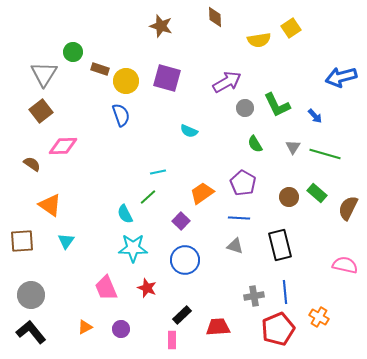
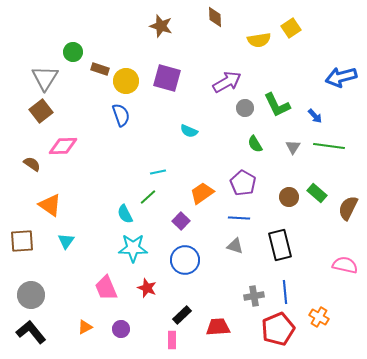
gray triangle at (44, 74): moved 1 px right, 4 px down
green line at (325, 154): moved 4 px right, 8 px up; rotated 8 degrees counterclockwise
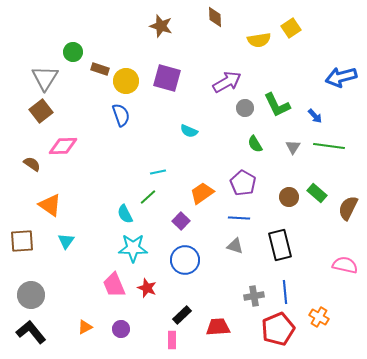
pink trapezoid at (106, 288): moved 8 px right, 3 px up
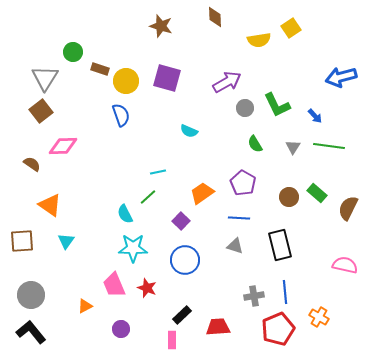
orange triangle at (85, 327): moved 21 px up
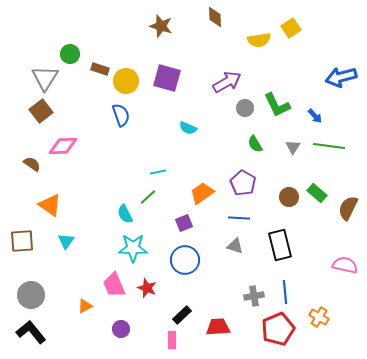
green circle at (73, 52): moved 3 px left, 2 px down
cyan semicircle at (189, 131): moved 1 px left, 3 px up
purple square at (181, 221): moved 3 px right, 2 px down; rotated 24 degrees clockwise
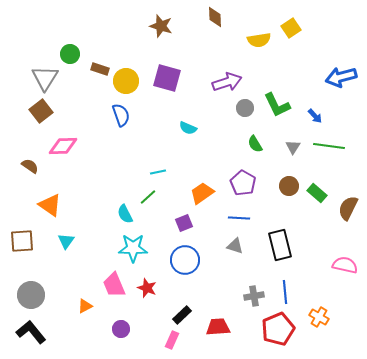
purple arrow at (227, 82): rotated 12 degrees clockwise
brown semicircle at (32, 164): moved 2 px left, 2 px down
brown circle at (289, 197): moved 11 px up
pink rectangle at (172, 340): rotated 24 degrees clockwise
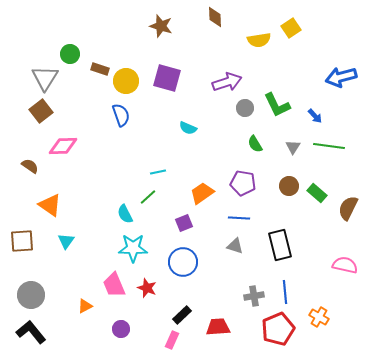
purple pentagon at (243, 183): rotated 20 degrees counterclockwise
blue circle at (185, 260): moved 2 px left, 2 px down
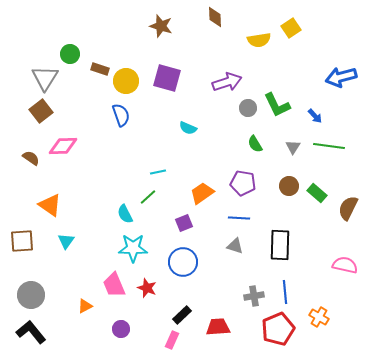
gray circle at (245, 108): moved 3 px right
brown semicircle at (30, 166): moved 1 px right, 8 px up
black rectangle at (280, 245): rotated 16 degrees clockwise
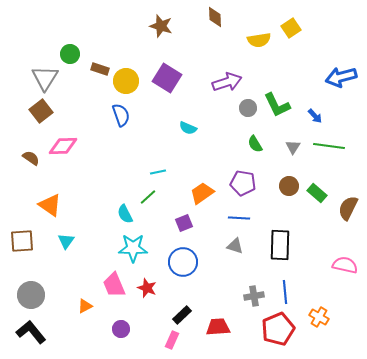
purple square at (167, 78): rotated 16 degrees clockwise
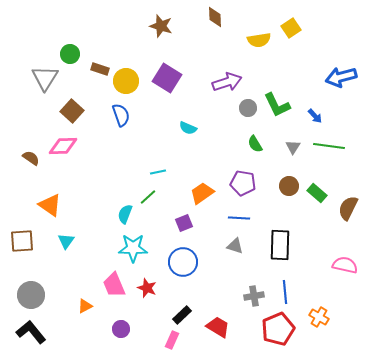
brown square at (41, 111): moved 31 px right; rotated 10 degrees counterclockwise
cyan semicircle at (125, 214): rotated 48 degrees clockwise
red trapezoid at (218, 327): rotated 35 degrees clockwise
